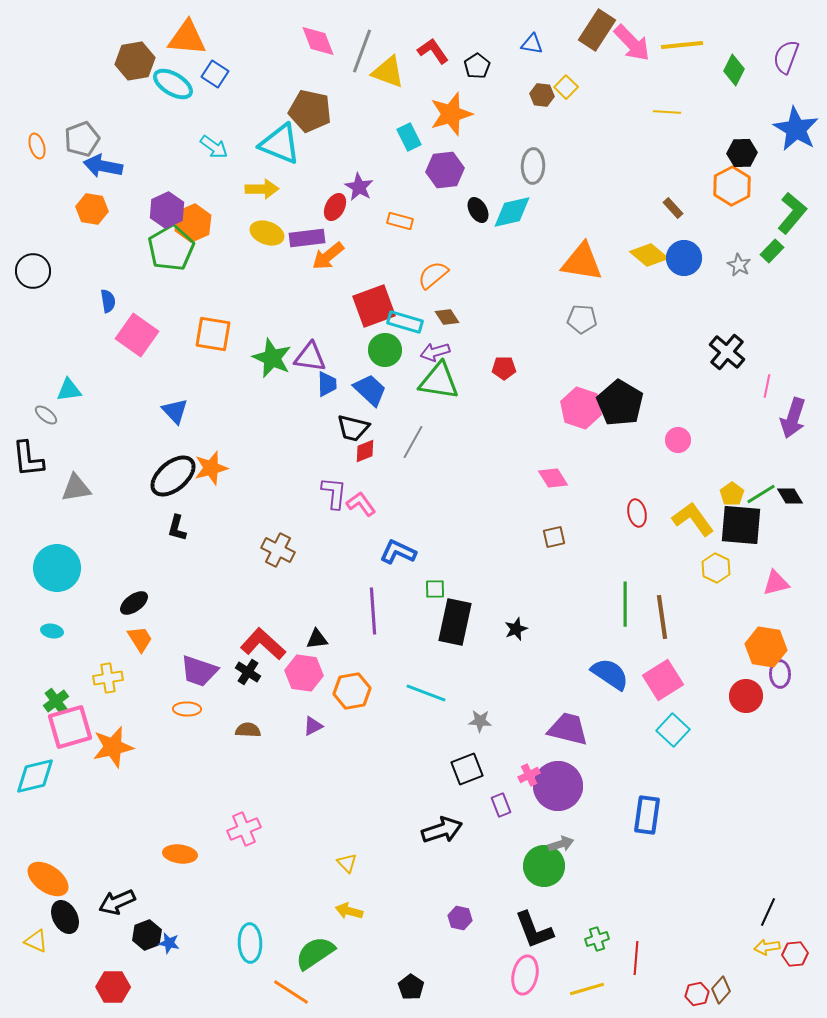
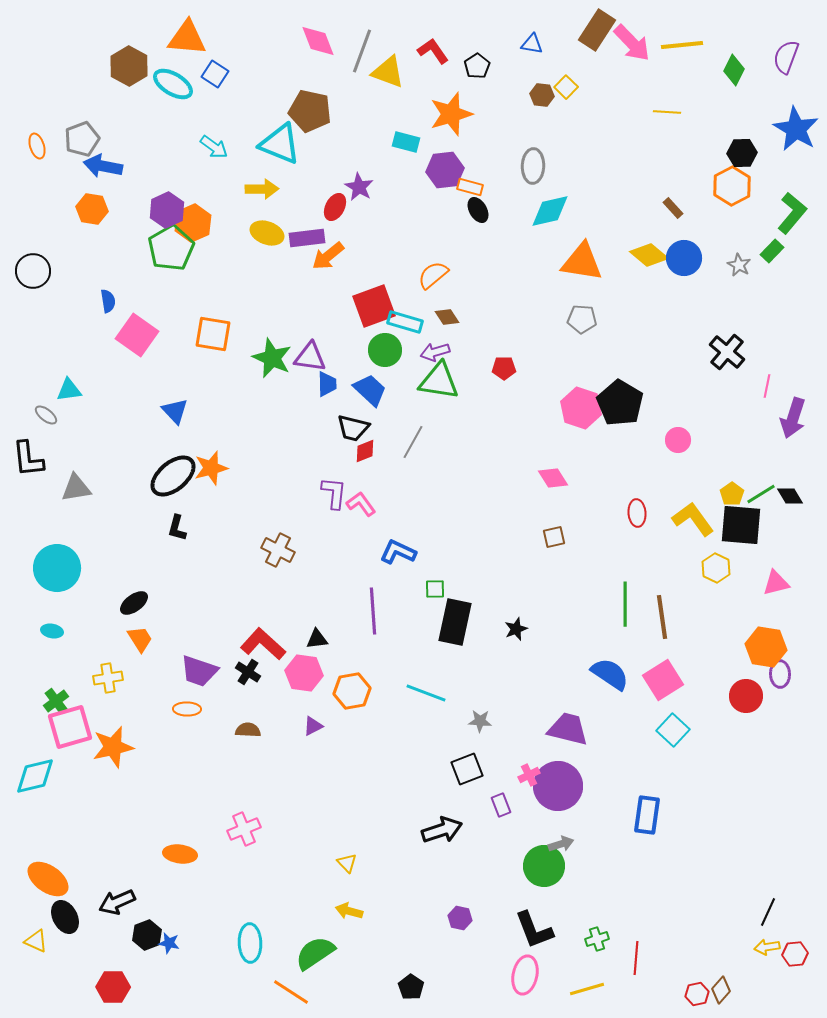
brown hexagon at (135, 61): moved 6 px left, 5 px down; rotated 21 degrees counterclockwise
cyan rectangle at (409, 137): moved 3 px left, 5 px down; rotated 48 degrees counterclockwise
cyan diamond at (512, 212): moved 38 px right, 1 px up
orange rectangle at (400, 221): moved 70 px right, 34 px up
red ellipse at (637, 513): rotated 8 degrees clockwise
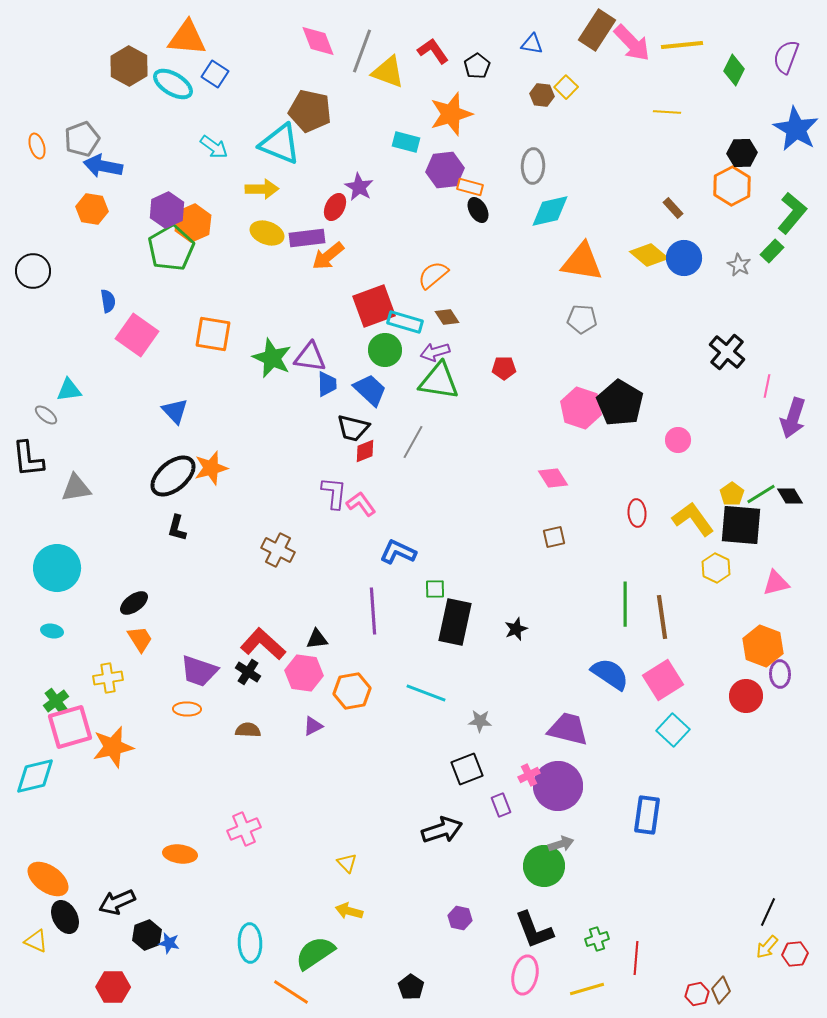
orange hexagon at (766, 647): moved 3 px left, 1 px up; rotated 12 degrees clockwise
yellow arrow at (767, 947): rotated 40 degrees counterclockwise
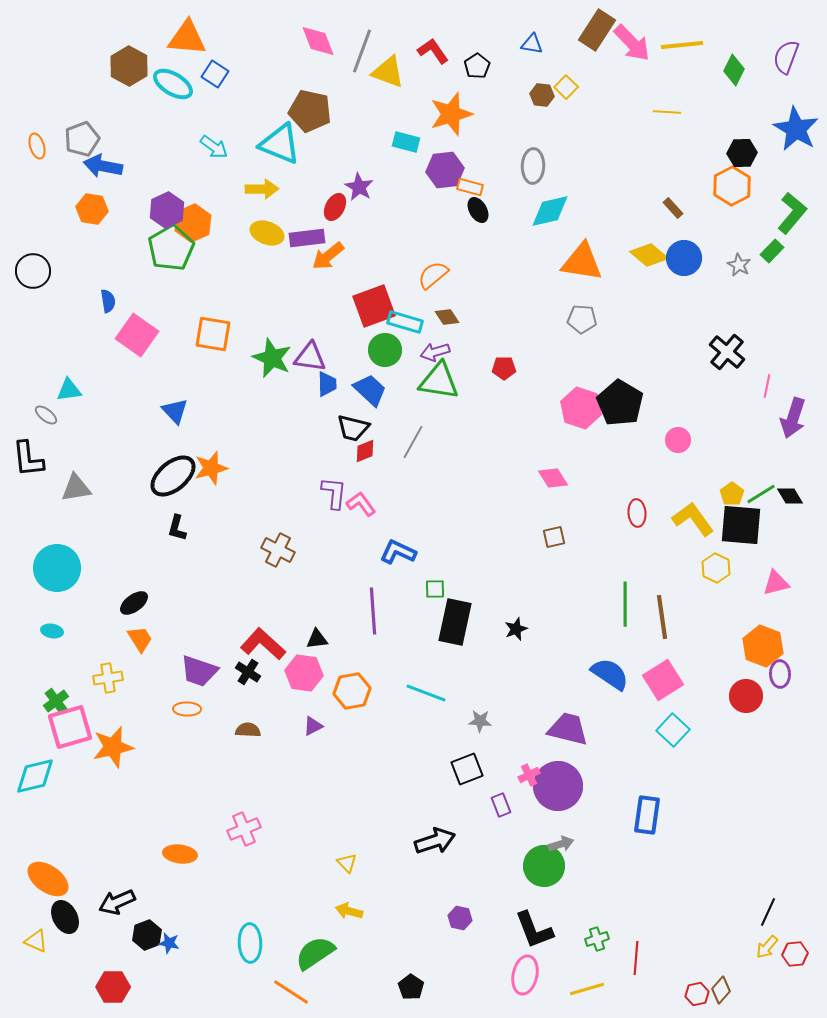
black arrow at (442, 830): moved 7 px left, 11 px down
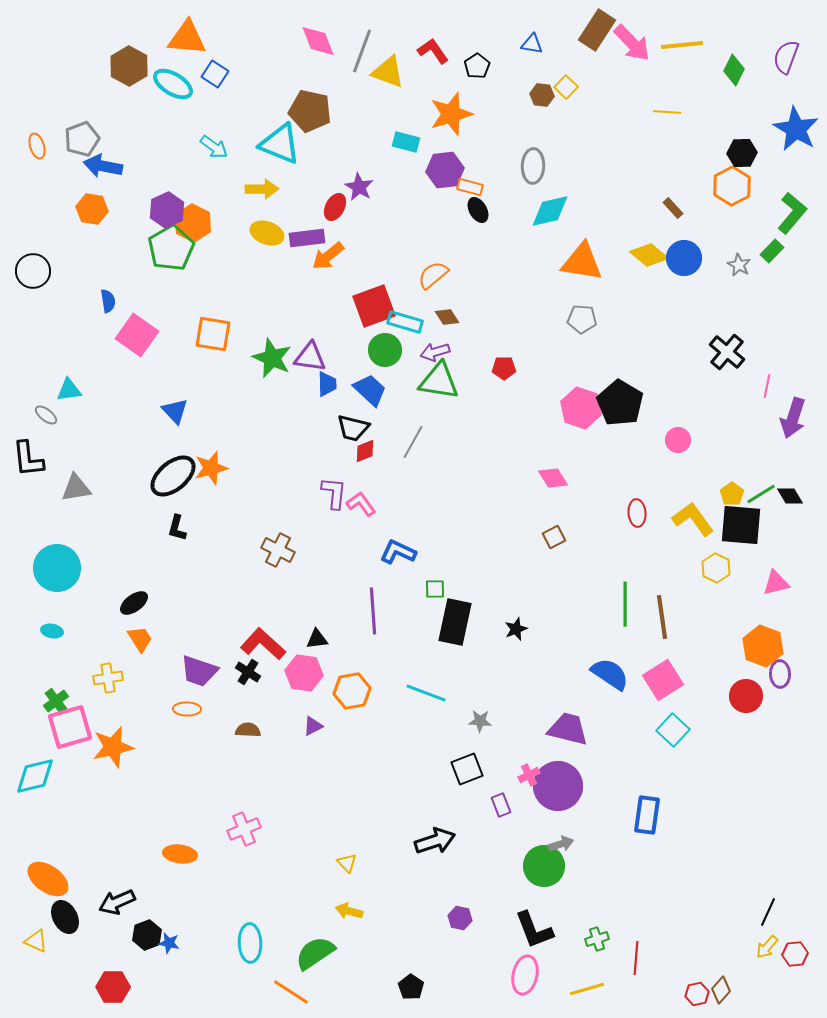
orange hexagon at (193, 223): rotated 9 degrees counterclockwise
brown square at (554, 537): rotated 15 degrees counterclockwise
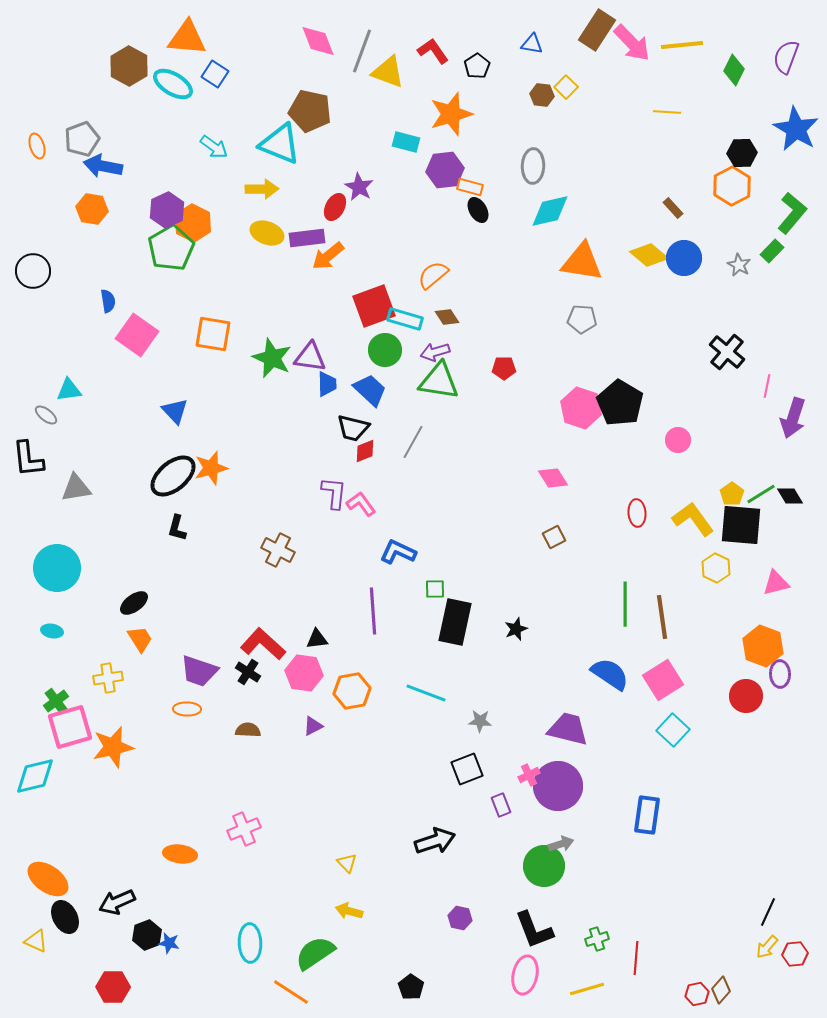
cyan rectangle at (405, 322): moved 3 px up
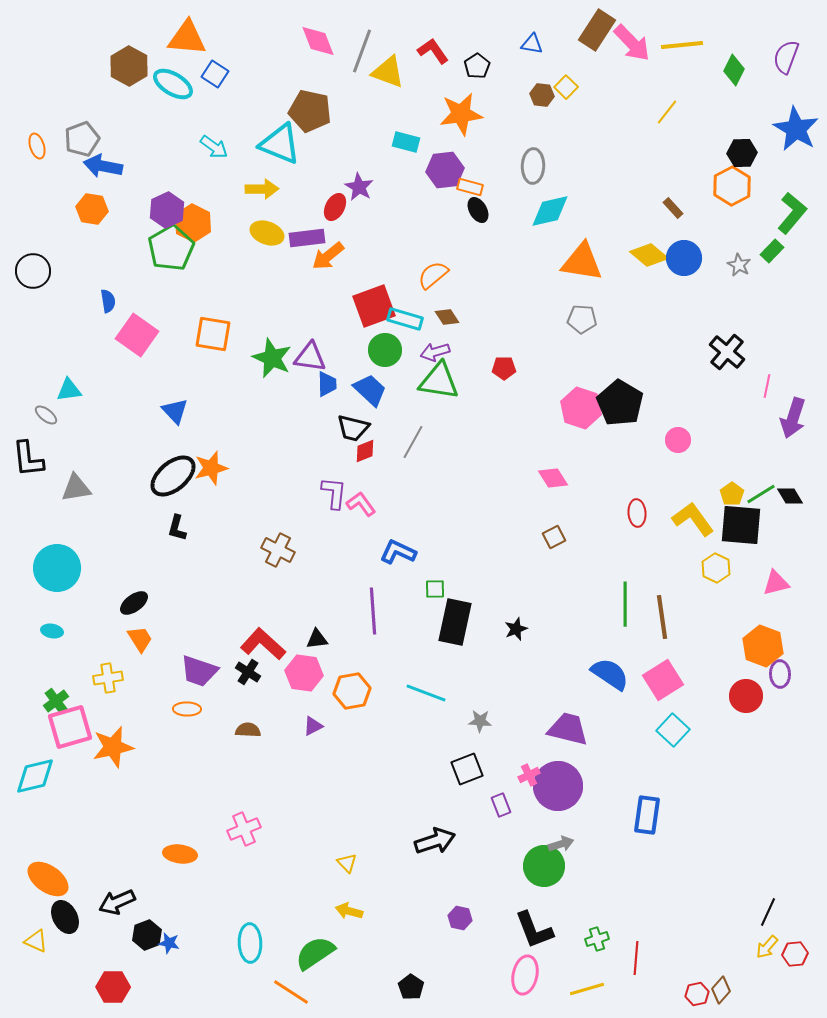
yellow line at (667, 112): rotated 56 degrees counterclockwise
orange star at (451, 114): moved 10 px right; rotated 9 degrees clockwise
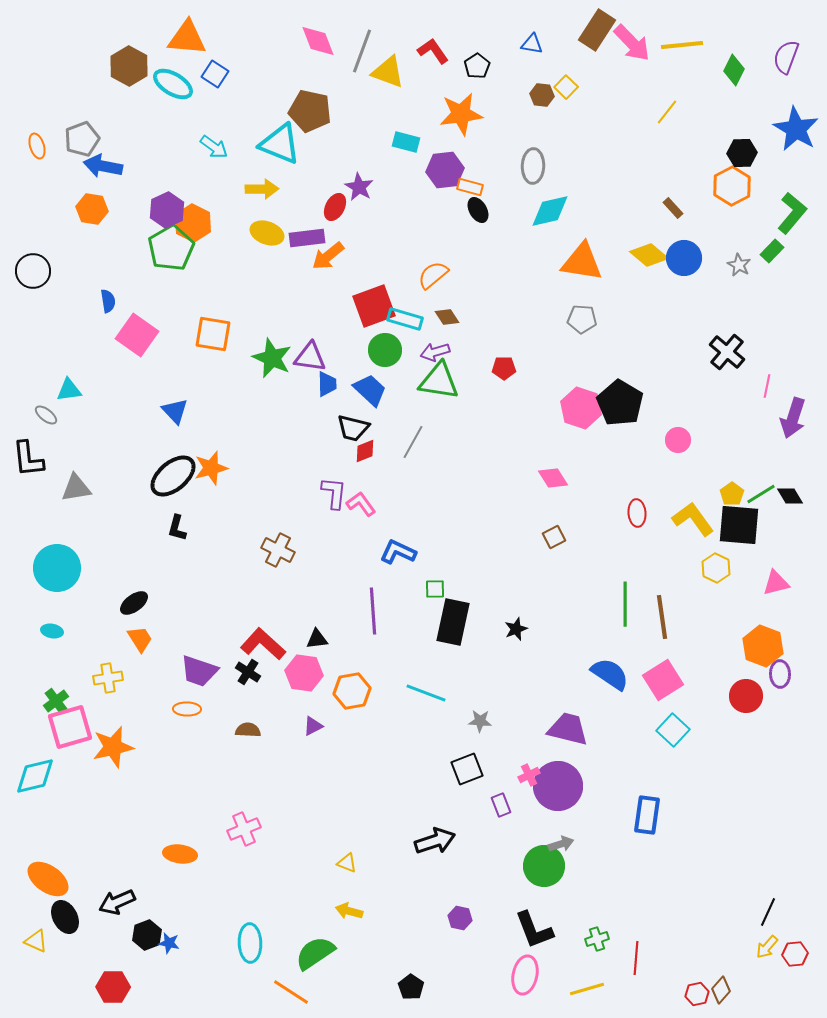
black square at (741, 525): moved 2 px left
black rectangle at (455, 622): moved 2 px left
yellow triangle at (347, 863): rotated 25 degrees counterclockwise
